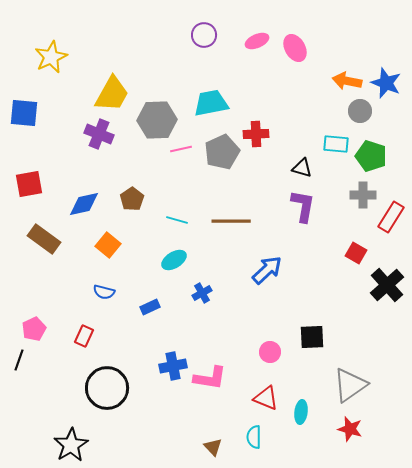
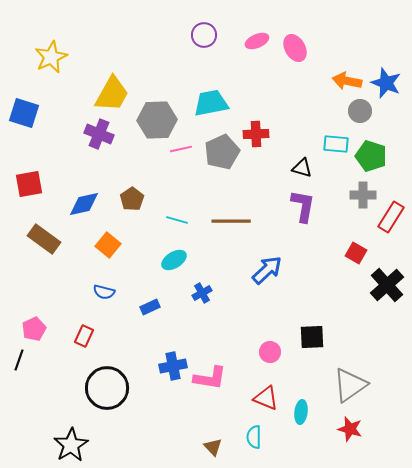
blue square at (24, 113): rotated 12 degrees clockwise
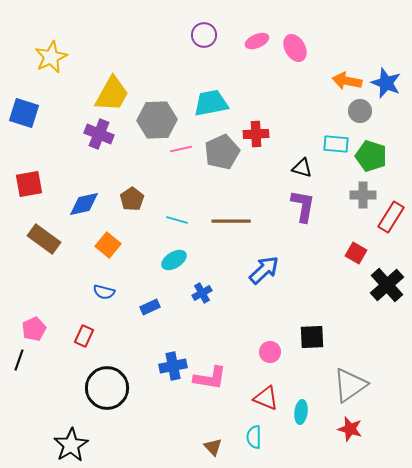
blue arrow at (267, 270): moved 3 px left
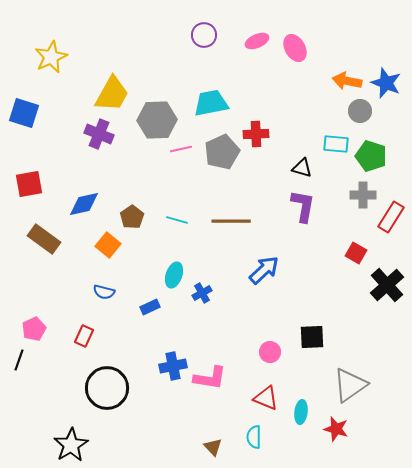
brown pentagon at (132, 199): moved 18 px down
cyan ellipse at (174, 260): moved 15 px down; rotated 40 degrees counterclockwise
red star at (350, 429): moved 14 px left
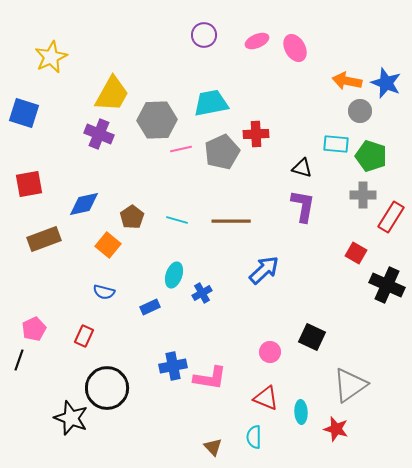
brown rectangle at (44, 239): rotated 56 degrees counterclockwise
black cross at (387, 285): rotated 24 degrees counterclockwise
black square at (312, 337): rotated 28 degrees clockwise
cyan ellipse at (301, 412): rotated 10 degrees counterclockwise
black star at (71, 445): moved 27 px up; rotated 20 degrees counterclockwise
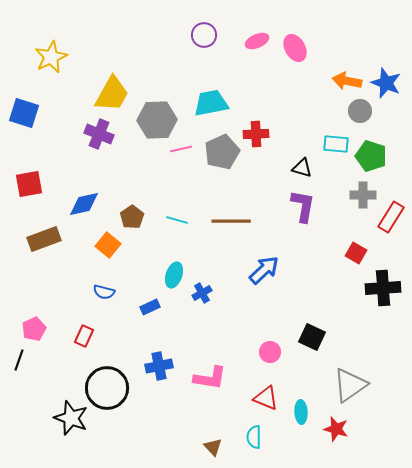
black cross at (387, 285): moved 4 px left, 3 px down; rotated 28 degrees counterclockwise
blue cross at (173, 366): moved 14 px left
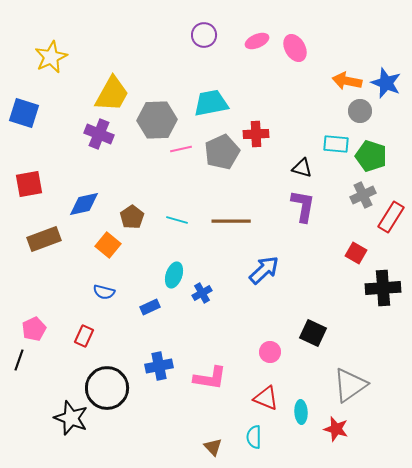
gray cross at (363, 195): rotated 25 degrees counterclockwise
black square at (312, 337): moved 1 px right, 4 px up
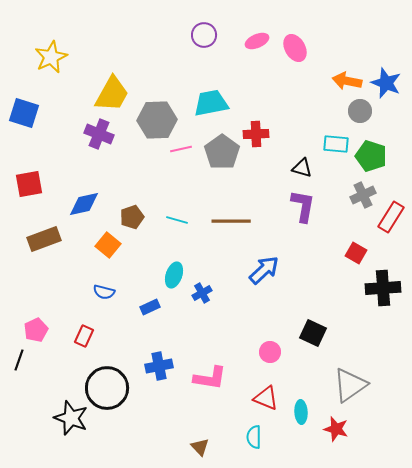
gray pentagon at (222, 152): rotated 12 degrees counterclockwise
brown pentagon at (132, 217): rotated 15 degrees clockwise
pink pentagon at (34, 329): moved 2 px right, 1 px down
brown triangle at (213, 447): moved 13 px left
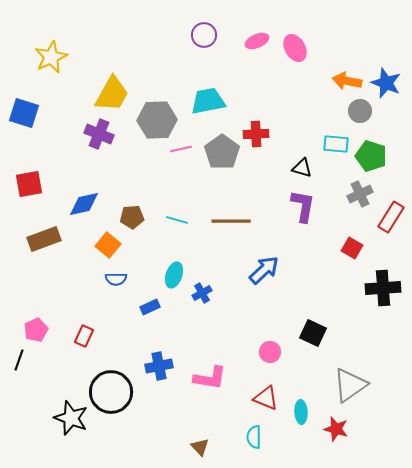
cyan trapezoid at (211, 103): moved 3 px left, 2 px up
gray cross at (363, 195): moved 3 px left, 1 px up
brown pentagon at (132, 217): rotated 15 degrees clockwise
red square at (356, 253): moved 4 px left, 5 px up
blue semicircle at (104, 292): moved 12 px right, 13 px up; rotated 15 degrees counterclockwise
black circle at (107, 388): moved 4 px right, 4 px down
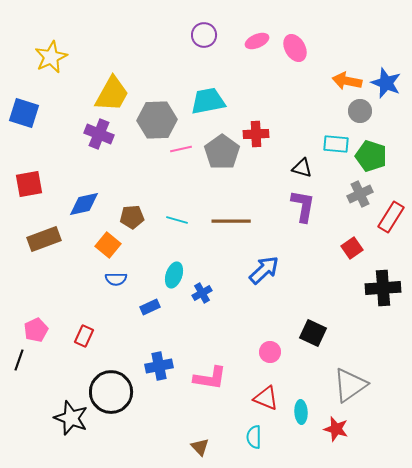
red square at (352, 248): rotated 25 degrees clockwise
